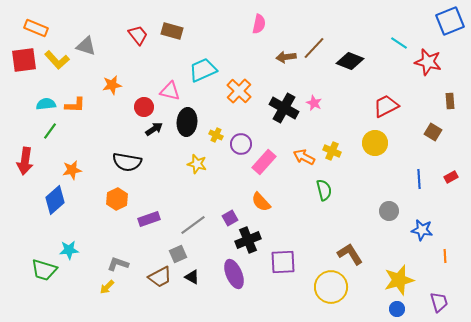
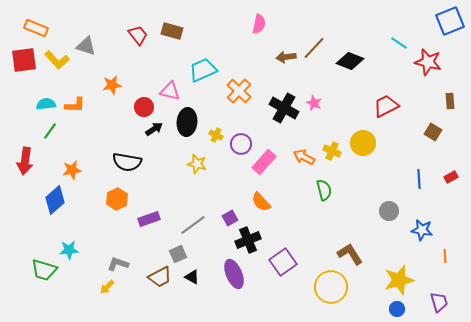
yellow circle at (375, 143): moved 12 px left
purple square at (283, 262): rotated 32 degrees counterclockwise
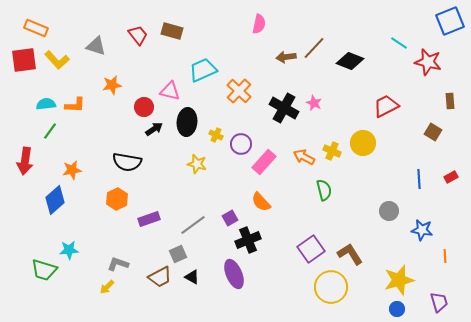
gray triangle at (86, 46): moved 10 px right
purple square at (283, 262): moved 28 px right, 13 px up
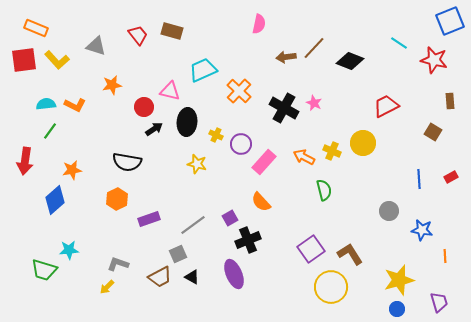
red star at (428, 62): moved 6 px right, 2 px up
orange L-shape at (75, 105): rotated 25 degrees clockwise
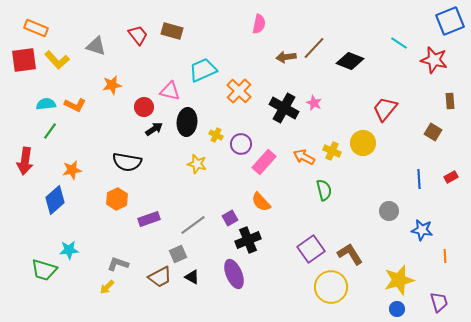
red trapezoid at (386, 106): moved 1 px left, 3 px down; rotated 24 degrees counterclockwise
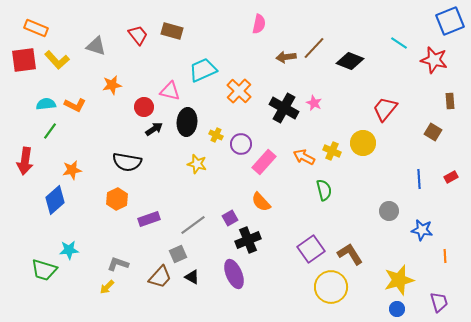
brown trapezoid at (160, 277): rotated 20 degrees counterclockwise
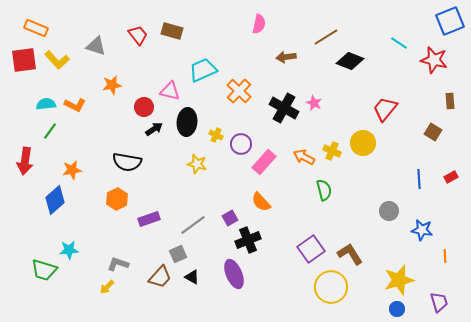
brown line at (314, 48): moved 12 px right, 11 px up; rotated 15 degrees clockwise
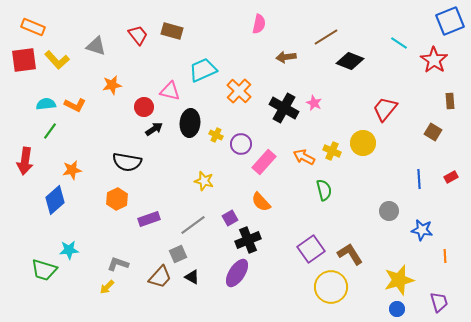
orange rectangle at (36, 28): moved 3 px left, 1 px up
red star at (434, 60): rotated 20 degrees clockwise
black ellipse at (187, 122): moved 3 px right, 1 px down
yellow star at (197, 164): moved 7 px right, 17 px down
purple ellipse at (234, 274): moved 3 px right, 1 px up; rotated 56 degrees clockwise
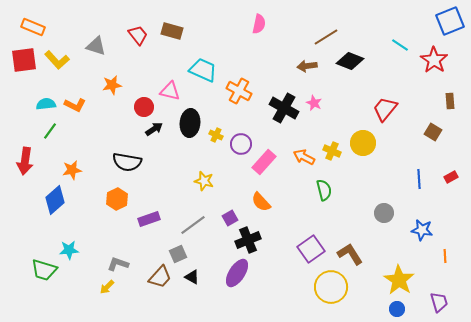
cyan line at (399, 43): moved 1 px right, 2 px down
brown arrow at (286, 57): moved 21 px right, 9 px down
cyan trapezoid at (203, 70): rotated 48 degrees clockwise
orange cross at (239, 91): rotated 15 degrees counterclockwise
gray circle at (389, 211): moved 5 px left, 2 px down
yellow star at (399, 280): rotated 24 degrees counterclockwise
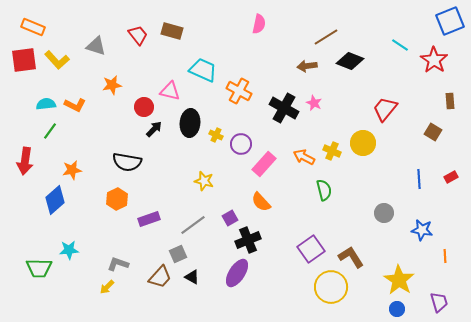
black arrow at (154, 129): rotated 12 degrees counterclockwise
pink rectangle at (264, 162): moved 2 px down
brown L-shape at (350, 254): moved 1 px right, 3 px down
green trapezoid at (44, 270): moved 5 px left, 2 px up; rotated 16 degrees counterclockwise
